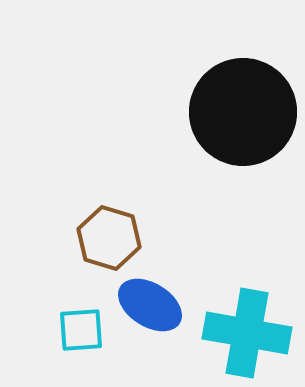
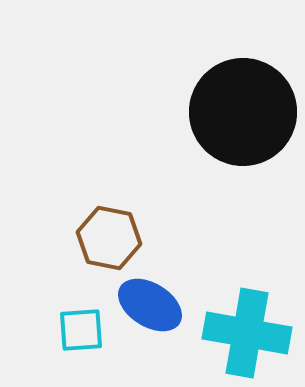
brown hexagon: rotated 6 degrees counterclockwise
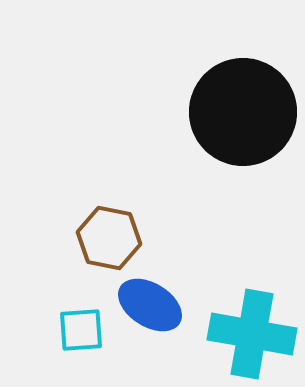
cyan cross: moved 5 px right, 1 px down
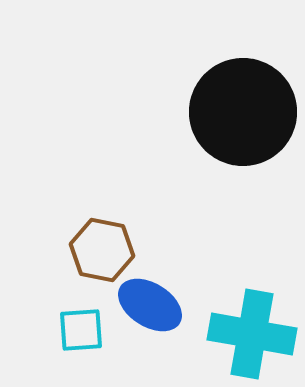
brown hexagon: moved 7 px left, 12 px down
